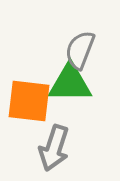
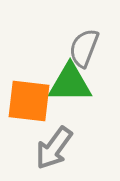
gray semicircle: moved 4 px right, 2 px up
gray arrow: rotated 18 degrees clockwise
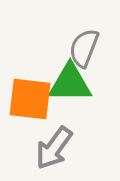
orange square: moved 1 px right, 2 px up
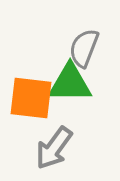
orange square: moved 1 px right, 1 px up
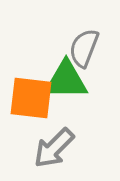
green triangle: moved 4 px left, 3 px up
gray arrow: rotated 9 degrees clockwise
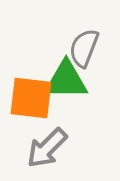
gray arrow: moved 7 px left
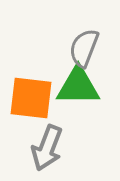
green triangle: moved 12 px right, 6 px down
gray arrow: rotated 24 degrees counterclockwise
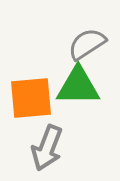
gray semicircle: moved 3 px right, 4 px up; rotated 36 degrees clockwise
orange square: rotated 12 degrees counterclockwise
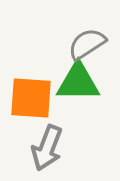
green triangle: moved 4 px up
orange square: rotated 9 degrees clockwise
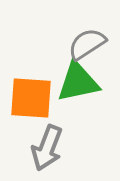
green triangle: rotated 12 degrees counterclockwise
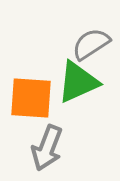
gray semicircle: moved 4 px right
green triangle: rotated 12 degrees counterclockwise
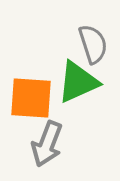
gray semicircle: moved 2 px right; rotated 105 degrees clockwise
gray arrow: moved 4 px up
